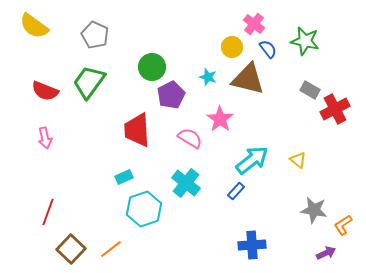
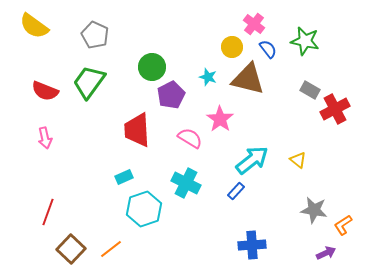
cyan cross: rotated 12 degrees counterclockwise
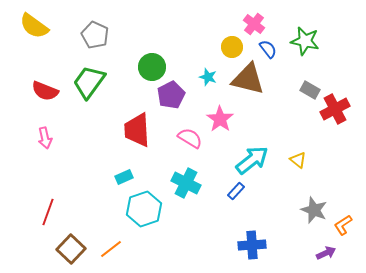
gray star: rotated 12 degrees clockwise
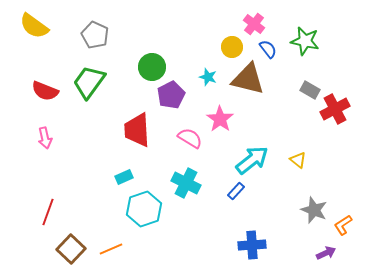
orange line: rotated 15 degrees clockwise
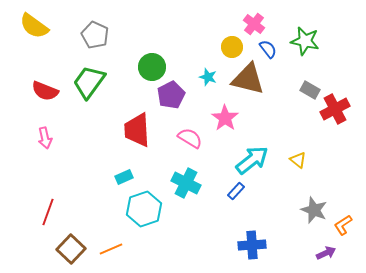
pink star: moved 5 px right, 1 px up
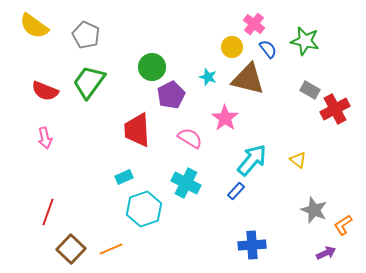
gray pentagon: moved 9 px left
cyan arrow: rotated 12 degrees counterclockwise
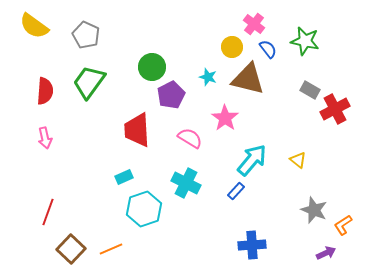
red semicircle: rotated 108 degrees counterclockwise
